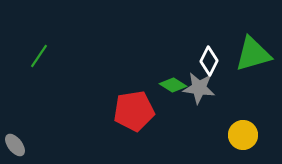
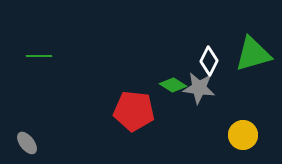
green line: rotated 55 degrees clockwise
red pentagon: rotated 15 degrees clockwise
gray ellipse: moved 12 px right, 2 px up
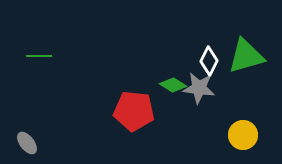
green triangle: moved 7 px left, 2 px down
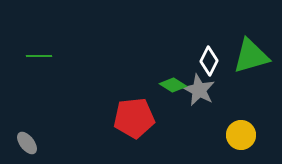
green triangle: moved 5 px right
gray star: moved 2 px down; rotated 20 degrees clockwise
red pentagon: moved 7 px down; rotated 12 degrees counterclockwise
yellow circle: moved 2 px left
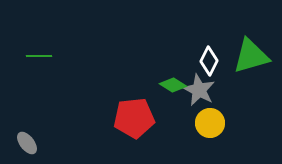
yellow circle: moved 31 px left, 12 px up
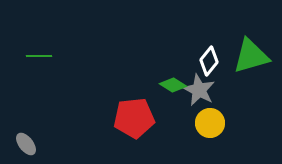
white diamond: rotated 12 degrees clockwise
gray ellipse: moved 1 px left, 1 px down
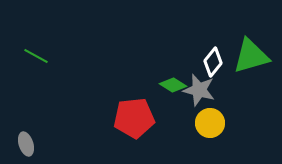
green line: moved 3 px left; rotated 30 degrees clockwise
white diamond: moved 4 px right, 1 px down
gray star: rotated 12 degrees counterclockwise
gray ellipse: rotated 20 degrees clockwise
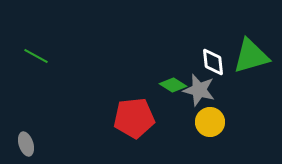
white diamond: rotated 44 degrees counterclockwise
yellow circle: moved 1 px up
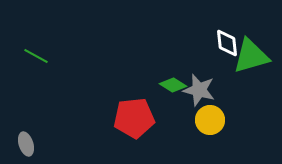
white diamond: moved 14 px right, 19 px up
yellow circle: moved 2 px up
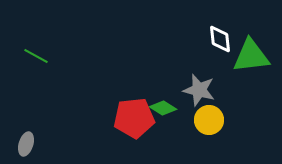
white diamond: moved 7 px left, 4 px up
green triangle: rotated 9 degrees clockwise
green diamond: moved 10 px left, 23 px down
yellow circle: moved 1 px left
gray ellipse: rotated 35 degrees clockwise
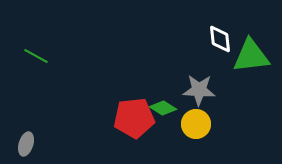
gray star: rotated 12 degrees counterclockwise
yellow circle: moved 13 px left, 4 px down
